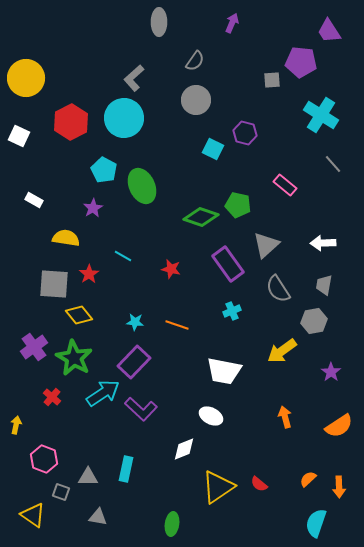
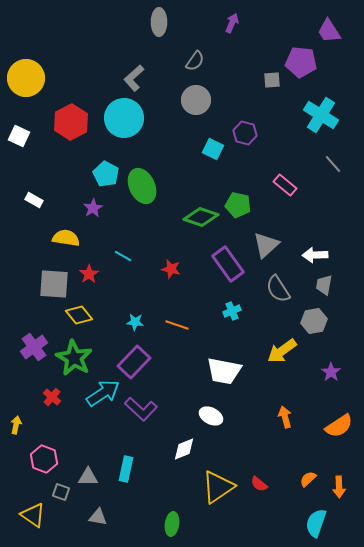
cyan pentagon at (104, 170): moved 2 px right, 4 px down
white arrow at (323, 243): moved 8 px left, 12 px down
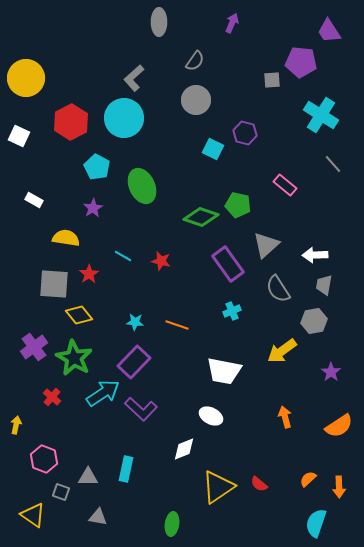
cyan pentagon at (106, 174): moved 9 px left, 7 px up
red star at (171, 269): moved 10 px left, 8 px up
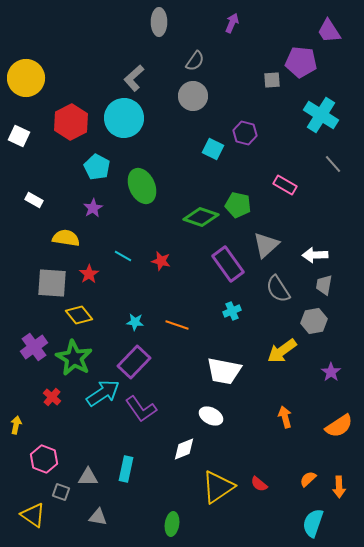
gray circle at (196, 100): moved 3 px left, 4 px up
pink rectangle at (285, 185): rotated 10 degrees counterclockwise
gray square at (54, 284): moved 2 px left, 1 px up
purple L-shape at (141, 409): rotated 12 degrees clockwise
cyan semicircle at (316, 523): moved 3 px left
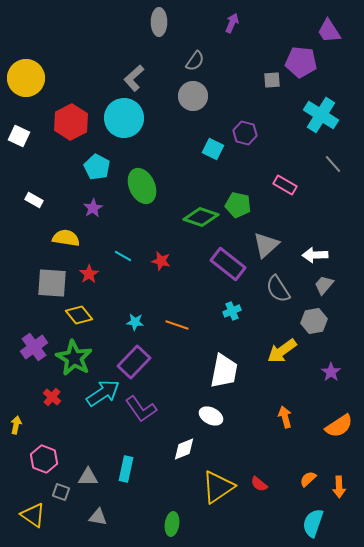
purple rectangle at (228, 264): rotated 16 degrees counterclockwise
gray trapezoid at (324, 285): rotated 30 degrees clockwise
white trapezoid at (224, 371): rotated 90 degrees counterclockwise
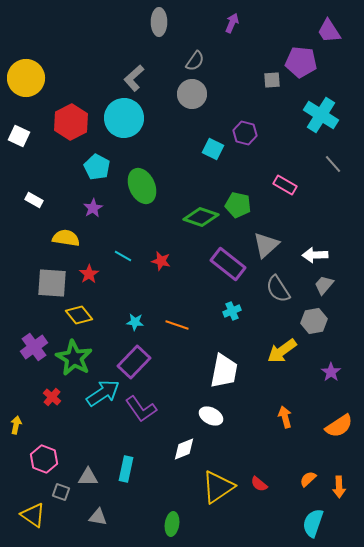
gray circle at (193, 96): moved 1 px left, 2 px up
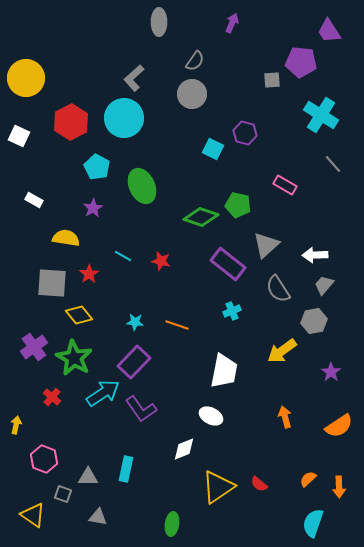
gray square at (61, 492): moved 2 px right, 2 px down
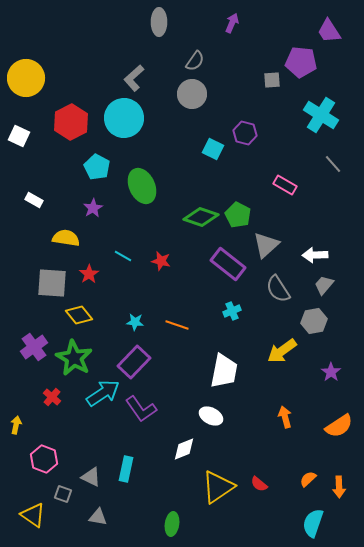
green pentagon at (238, 205): moved 10 px down; rotated 15 degrees clockwise
gray triangle at (88, 477): moved 3 px right; rotated 25 degrees clockwise
